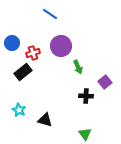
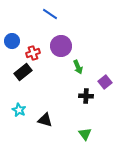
blue circle: moved 2 px up
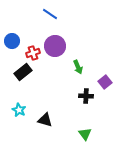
purple circle: moved 6 px left
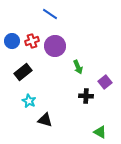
red cross: moved 1 px left, 12 px up
cyan star: moved 10 px right, 9 px up
green triangle: moved 15 px right, 2 px up; rotated 24 degrees counterclockwise
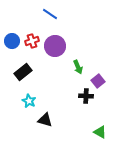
purple square: moved 7 px left, 1 px up
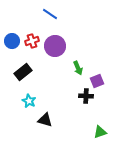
green arrow: moved 1 px down
purple square: moved 1 px left; rotated 16 degrees clockwise
green triangle: rotated 48 degrees counterclockwise
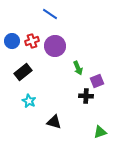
black triangle: moved 9 px right, 2 px down
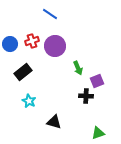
blue circle: moved 2 px left, 3 px down
green triangle: moved 2 px left, 1 px down
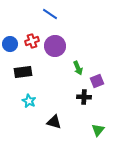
black rectangle: rotated 30 degrees clockwise
black cross: moved 2 px left, 1 px down
green triangle: moved 3 px up; rotated 32 degrees counterclockwise
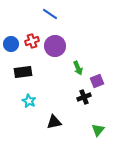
blue circle: moved 1 px right
black cross: rotated 24 degrees counterclockwise
black triangle: rotated 28 degrees counterclockwise
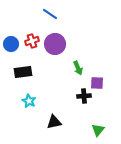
purple circle: moved 2 px up
purple square: moved 2 px down; rotated 24 degrees clockwise
black cross: moved 1 px up; rotated 16 degrees clockwise
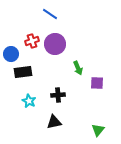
blue circle: moved 10 px down
black cross: moved 26 px left, 1 px up
